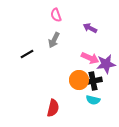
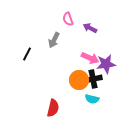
pink semicircle: moved 12 px right, 4 px down
black line: rotated 32 degrees counterclockwise
black cross: moved 2 px up
cyan semicircle: moved 1 px left, 1 px up
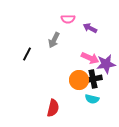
pink semicircle: rotated 72 degrees counterclockwise
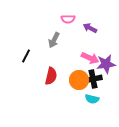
black line: moved 1 px left, 2 px down
red semicircle: moved 2 px left, 32 px up
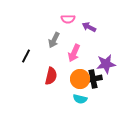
purple arrow: moved 1 px left, 1 px up
pink arrow: moved 16 px left, 5 px up; rotated 90 degrees clockwise
orange circle: moved 1 px right, 1 px up
cyan semicircle: moved 12 px left
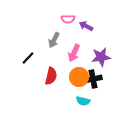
purple arrow: moved 3 px left, 1 px up
black line: moved 2 px right, 2 px down; rotated 16 degrees clockwise
purple star: moved 5 px left, 7 px up
orange circle: moved 1 px left, 2 px up
cyan semicircle: moved 3 px right, 2 px down
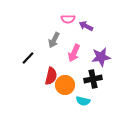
orange circle: moved 14 px left, 8 px down
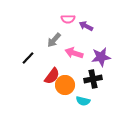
gray arrow: rotated 14 degrees clockwise
pink arrow: rotated 84 degrees clockwise
red semicircle: moved 1 px right; rotated 24 degrees clockwise
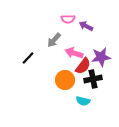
red semicircle: moved 31 px right, 10 px up
orange circle: moved 5 px up
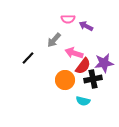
purple star: moved 3 px right, 6 px down
